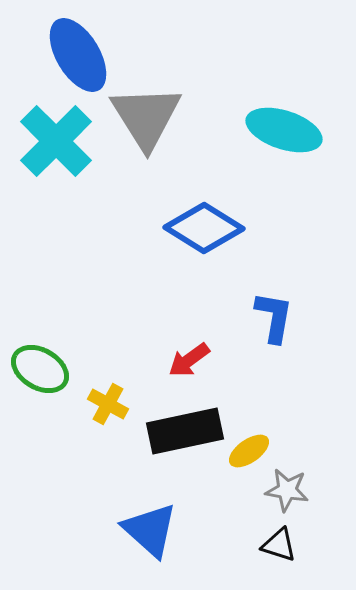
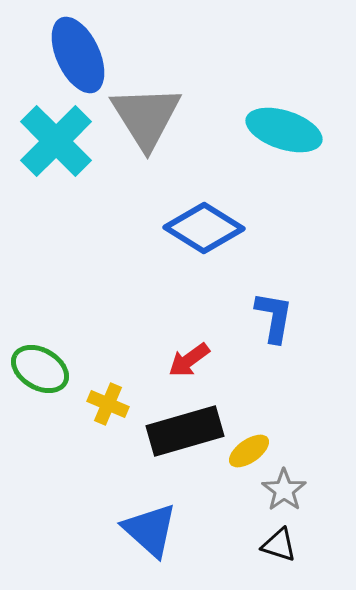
blue ellipse: rotated 6 degrees clockwise
yellow cross: rotated 6 degrees counterclockwise
black rectangle: rotated 4 degrees counterclockwise
gray star: moved 3 px left; rotated 27 degrees clockwise
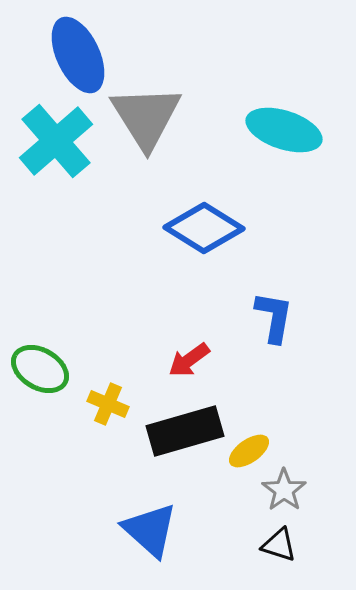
cyan cross: rotated 4 degrees clockwise
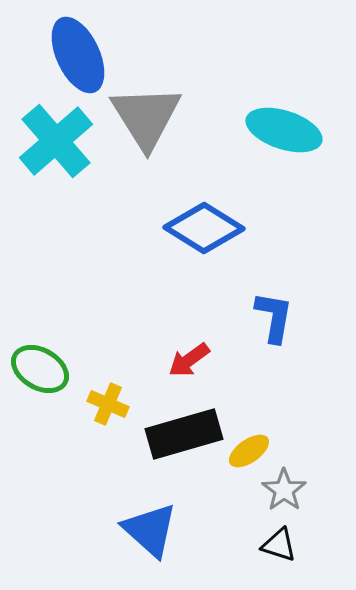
black rectangle: moved 1 px left, 3 px down
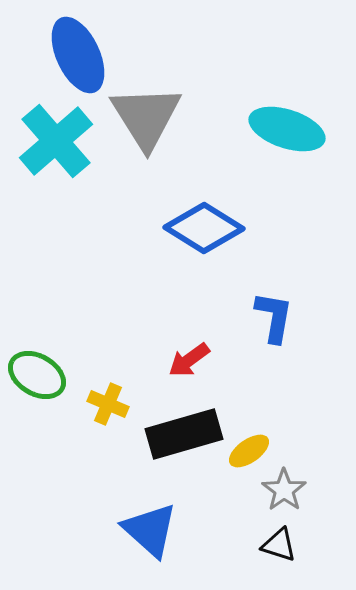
cyan ellipse: moved 3 px right, 1 px up
green ellipse: moved 3 px left, 6 px down
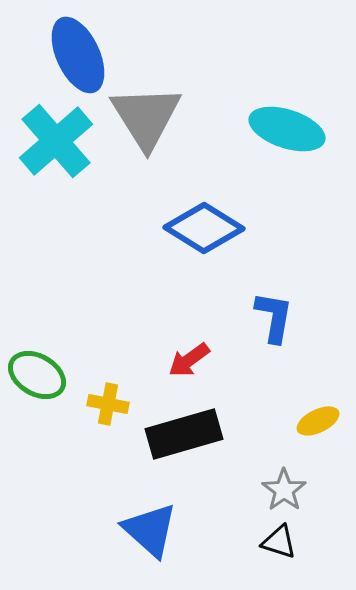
yellow cross: rotated 12 degrees counterclockwise
yellow ellipse: moved 69 px right, 30 px up; rotated 9 degrees clockwise
black triangle: moved 3 px up
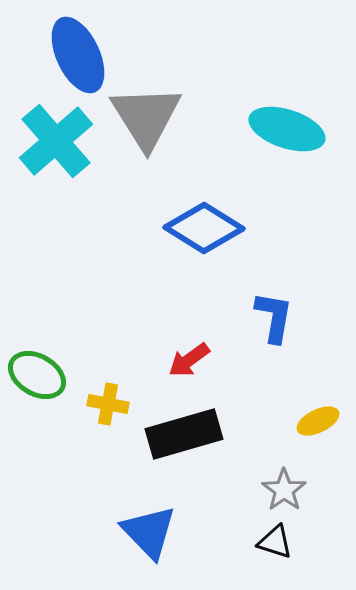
blue triangle: moved 1 px left, 2 px down; rotated 4 degrees clockwise
black triangle: moved 4 px left
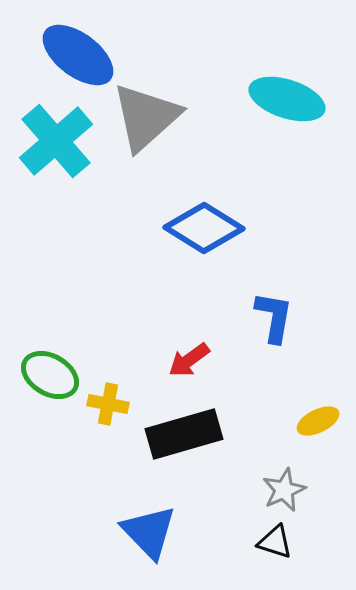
blue ellipse: rotated 28 degrees counterclockwise
gray triangle: rotated 20 degrees clockwise
cyan ellipse: moved 30 px up
green ellipse: moved 13 px right
gray star: rotated 12 degrees clockwise
